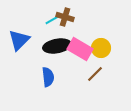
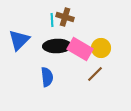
cyan line: rotated 64 degrees counterclockwise
black ellipse: rotated 8 degrees clockwise
blue semicircle: moved 1 px left
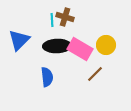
yellow circle: moved 5 px right, 3 px up
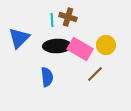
brown cross: moved 3 px right
blue triangle: moved 2 px up
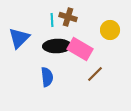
yellow circle: moved 4 px right, 15 px up
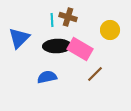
blue semicircle: rotated 96 degrees counterclockwise
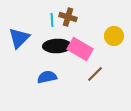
yellow circle: moved 4 px right, 6 px down
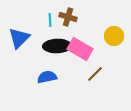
cyan line: moved 2 px left
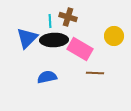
cyan line: moved 1 px down
blue triangle: moved 8 px right
black ellipse: moved 3 px left, 6 px up
brown line: moved 1 px up; rotated 48 degrees clockwise
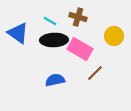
brown cross: moved 10 px right
cyan line: rotated 56 degrees counterclockwise
blue triangle: moved 9 px left, 5 px up; rotated 40 degrees counterclockwise
brown line: rotated 48 degrees counterclockwise
blue semicircle: moved 8 px right, 3 px down
